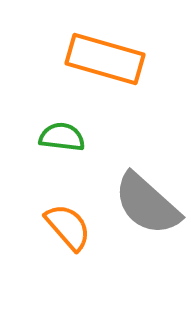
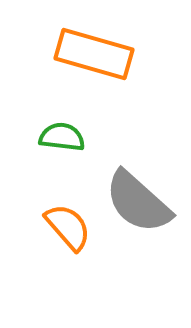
orange rectangle: moved 11 px left, 5 px up
gray semicircle: moved 9 px left, 2 px up
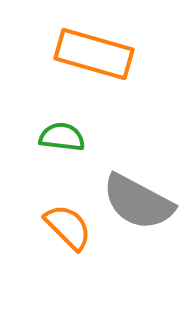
gray semicircle: rotated 14 degrees counterclockwise
orange semicircle: rotated 4 degrees counterclockwise
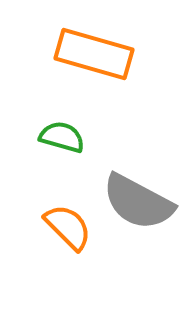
green semicircle: rotated 9 degrees clockwise
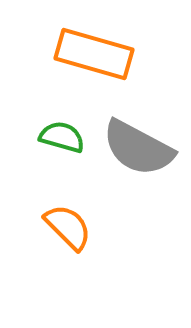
gray semicircle: moved 54 px up
